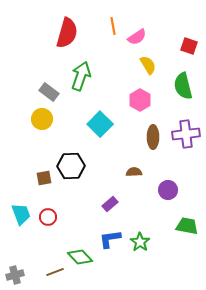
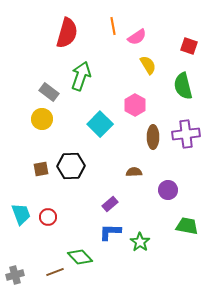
pink hexagon: moved 5 px left, 5 px down
brown square: moved 3 px left, 9 px up
blue L-shape: moved 7 px up; rotated 10 degrees clockwise
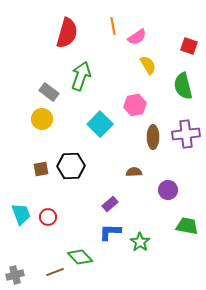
pink hexagon: rotated 20 degrees clockwise
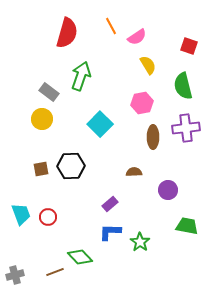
orange line: moved 2 px left; rotated 18 degrees counterclockwise
pink hexagon: moved 7 px right, 2 px up
purple cross: moved 6 px up
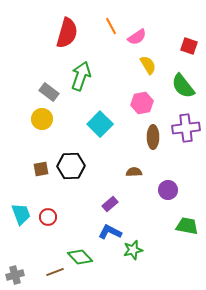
green semicircle: rotated 24 degrees counterclockwise
blue L-shape: rotated 25 degrees clockwise
green star: moved 7 px left, 8 px down; rotated 24 degrees clockwise
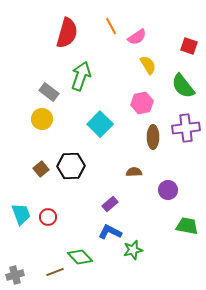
brown square: rotated 28 degrees counterclockwise
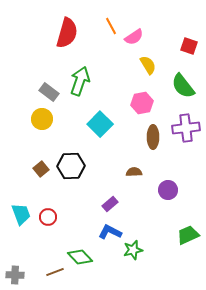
pink semicircle: moved 3 px left
green arrow: moved 1 px left, 5 px down
green trapezoid: moved 1 px right, 9 px down; rotated 35 degrees counterclockwise
gray cross: rotated 18 degrees clockwise
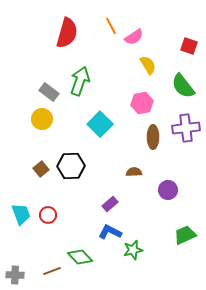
red circle: moved 2 px up
green trapezoid: moved 3 px left
brown line: moved 3 px left, 1 px up
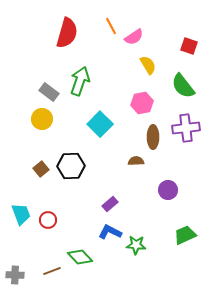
brown semicircle: moved 2 px right, 11 px up
red circle: moved 5 px down
green star: moved 3 px right, 5 px up; rotated 18 degrees clockwise
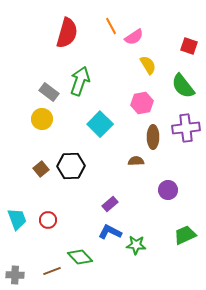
cyan trapezoid: moved 4 px left, 5 px down
